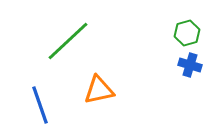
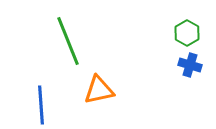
green hexagon: rotated 15 degrees counterclockwise
green line: rotated 69 degrees counterclockwise
blue line: moved 1 px right; rotated 15 degrees clockwise
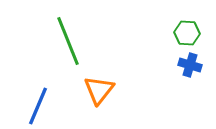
green hexagon: rotated 25 degrees counterclockwise
orange triangle: rotated 40 degrees counterclockwise
blue line: moved 3 px left, 1 px down; rotated 27 degrees clockwise
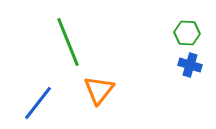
green line: moved 1 px down
blue line: moved 3 px up; rotated 15 degrees clockwise
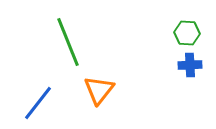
blue cross: rotated 20 degrees counterclockwise
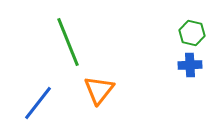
green hexagon: moved 5 px right; rotated 10 degrees clockwise
